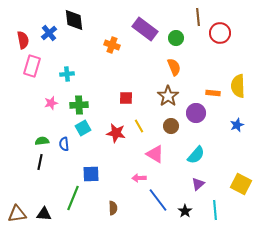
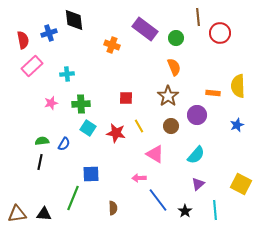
blue cross: rotated 21 degrees clockwise
pink rectangle: rotated 30 degrees clockwise
green cross: moved 2 px right, 1 px up
purple circle: moved 1 px right, 2 px down
cyan square: moved 5 px right; rotated 28 degrees counterclockwise
blue semicircle: rotated 144 degrees counterclockwise
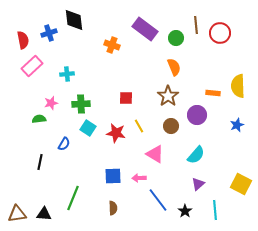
brown line: moved 2 px left, 8 px down
green semicircle: moved 3 px left, 22 px up
blue square: moved 22 px right, 2 px down
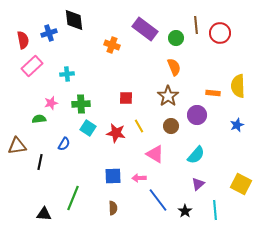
brown triangle: moved 68 px up
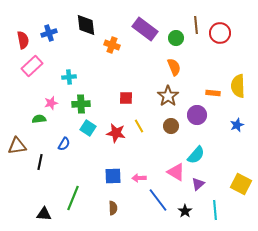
black diamond: moved 12 px right, 5 px down
cyan cross: moved 2 px right, 3 px down
pink triangle: moved 21 px right, 18 px down
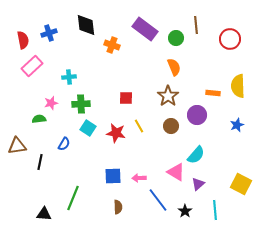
red circle: moved 10 px right, 6 px down
brown semicircle: moved 5 px right, 1 px up
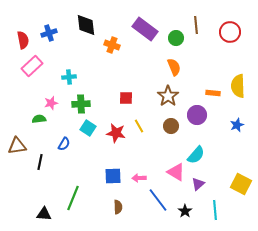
red circle: moved 7 px up
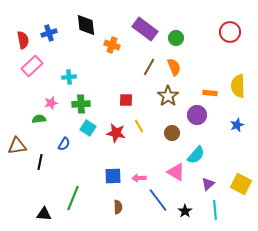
brown line: moved 47 px left, 42 px down; rotated 36 degrees clockwise
orange rectangle: moved 3 px left
red square: moved 2 px down
brown circle: moved 1 px right, 7 px down
purple triangle: moved 10 px right
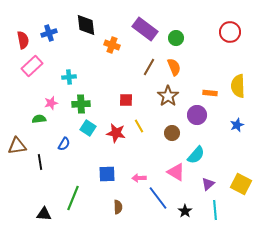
black line: rotated 21 degrees counterclockwise
blue square: moved 6 px left, 2 px up
blue line: moved 2 px up
